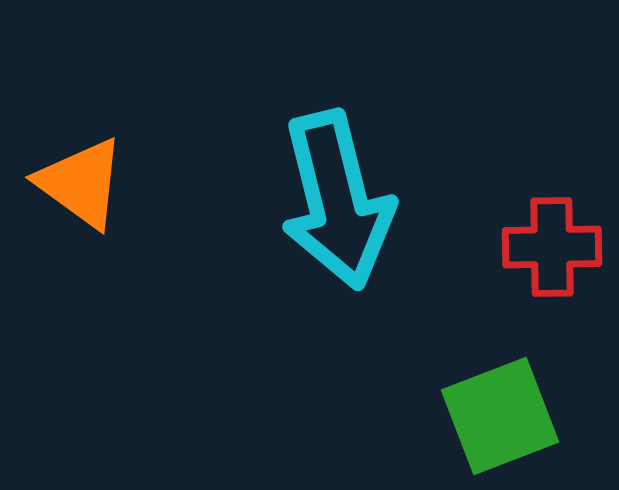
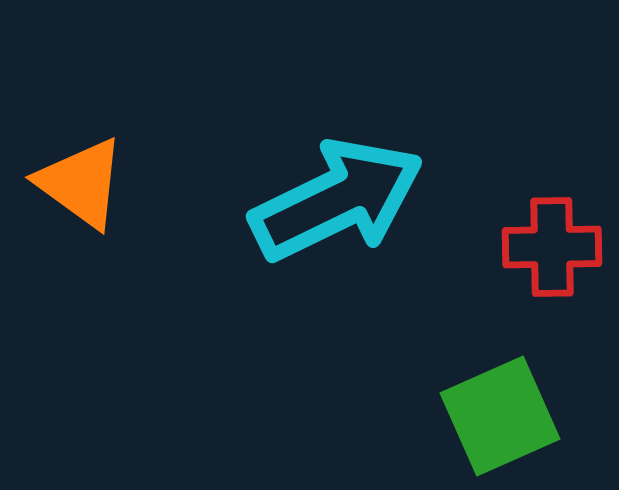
cyan arrow: rotated 102 degrees counterclockwise
green square: rotated 3 degrees counterclockwise
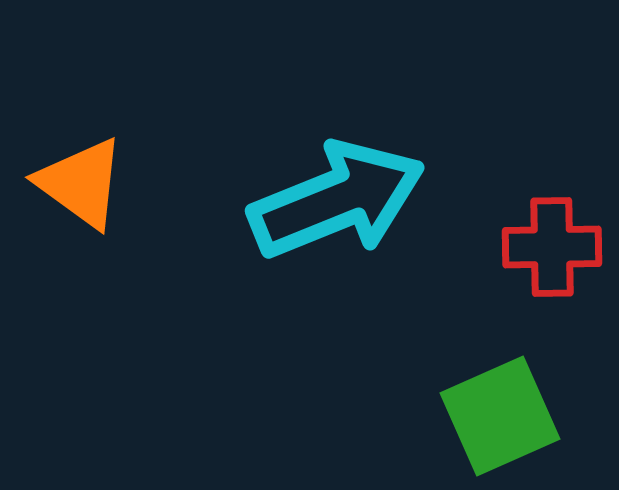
cyan arrow: rotated 4 degrees clockwise
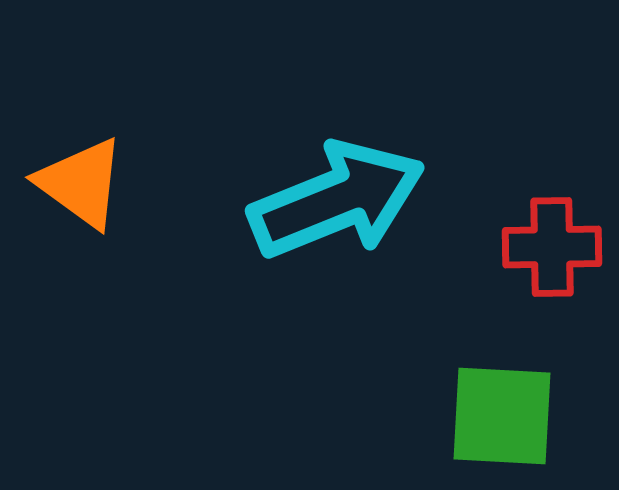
green square: moved 2 px right; rotated 27 degrees clockwise
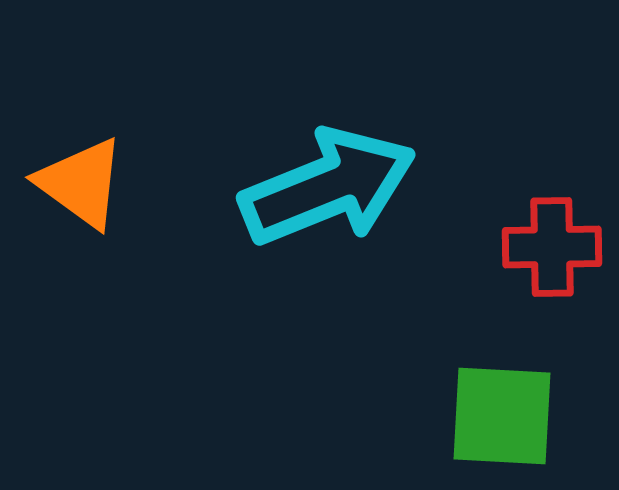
cyan arrow: moved 9 px left, 13 px up
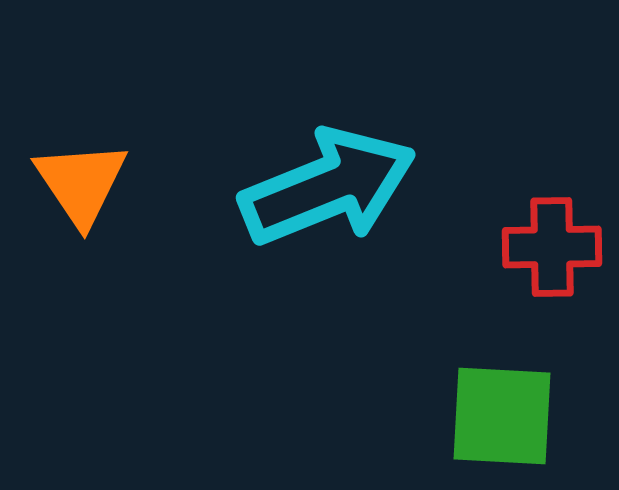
orange triangle: rotated 20 degrees clockwise
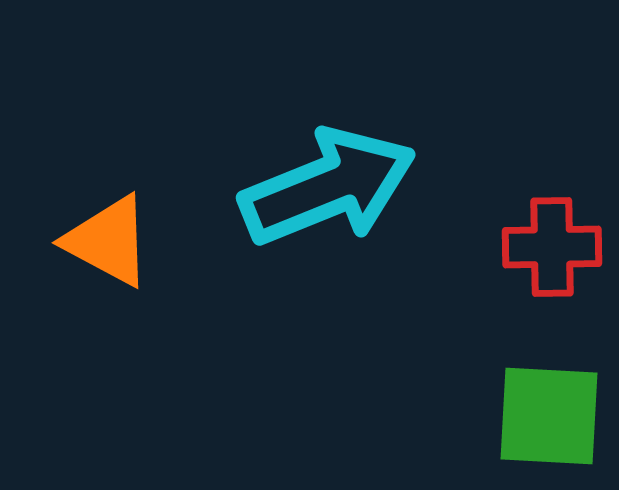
orange triangle: moved 27 px right, 58 px down; rotated 28 degrees counterclockwise
green square: moved 47 px right
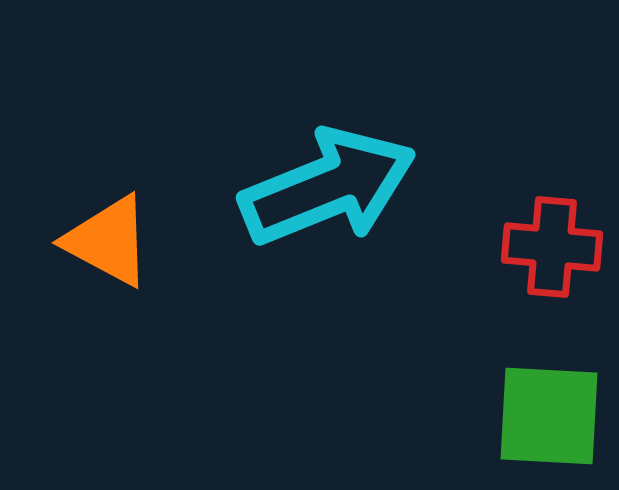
red cross: rotated 6 degrees clockwise
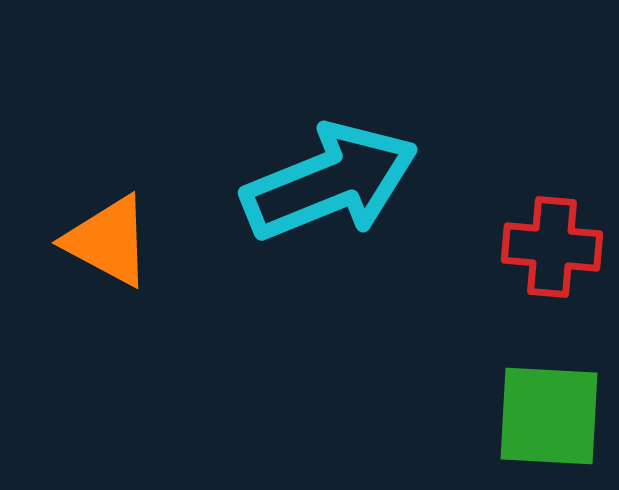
cyan arrow: moved 2 px right, 5 px up
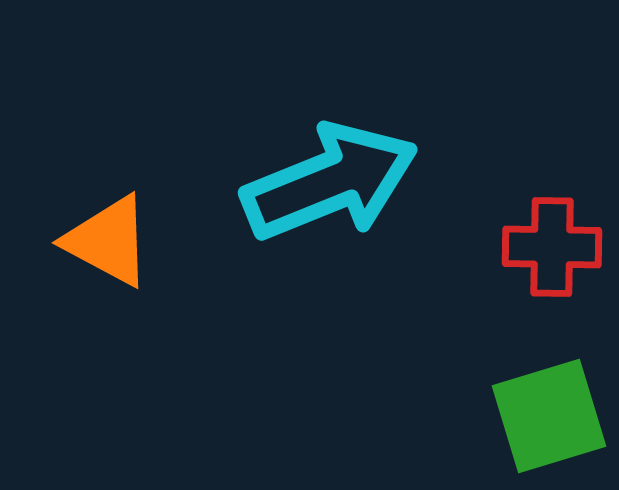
red cross: rotated 4 degrees counterclockwise
green square: rotated 20 degrees counterclockwise
